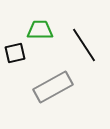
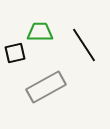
green trapezoid: moved 2 px down
gray rectangle: moved 7 px left
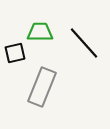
black line: moved 2 px up; rotated 9 degrees counterclockwise
gray rectangle: moved 4 px left; rotated 39 degrees counterclockwise
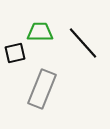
black line: moved 1 px left
gray rectangle: moved 2 px down
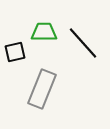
green trapezoid: moved 4 px right
black square: moved 1 px up
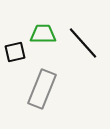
green trapezoid: moved 1 px left, 2 px down
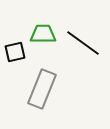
black line: rotated 12 degrees counterclockwise
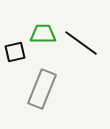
black line: moved 2 px left
